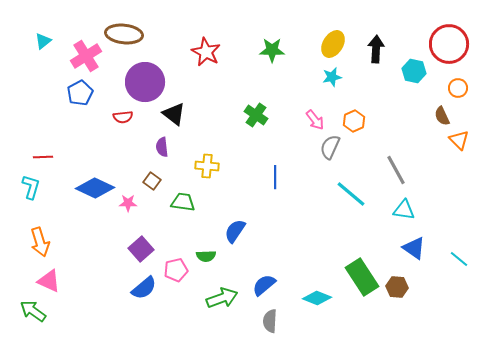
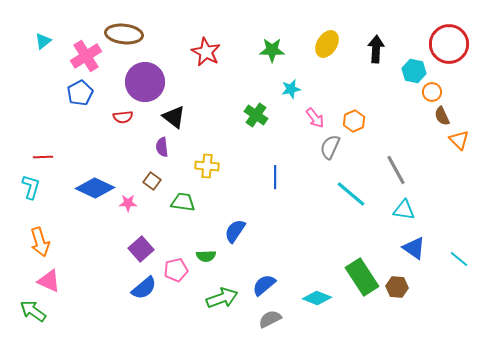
yellow ellipse at (333, 44): moved 6 px left
cyan star at (332, 77): moved 41 px left, 12 px down
orange circle at (458, 88): moved 26 px left, 4 px down
black triangle at (174, 114): moved 3 px down
pink arrow at (315, 120): moved 2 px up
gray semicircle at (270, 321): moved 2 px up; rotated 60 degrees clockwise
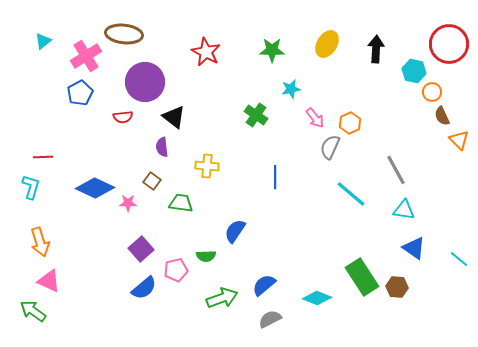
orange hexagon at (354, 121): moved 4 px left, 2 px down
green trapezoid at (183, 202): moved 2 px left, 1 px down
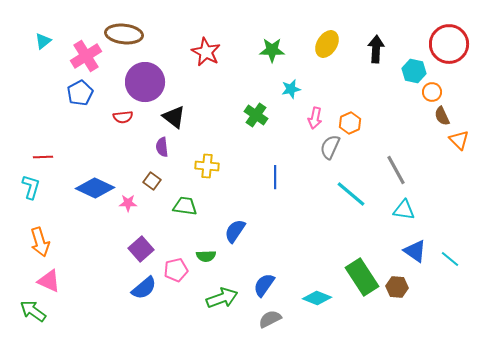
pink arrow at (315, 118): rotated 50 degrees clockwise
green trapezoid at (181, 203): moved 4 px right, 3 px down
blue triangle at (414, 248): moved 1 px right, 3 px down
cyan line at (459, 259): moved 9 px left
blue semicircle at (264, 285): rotated 15 degrees counterclockwise
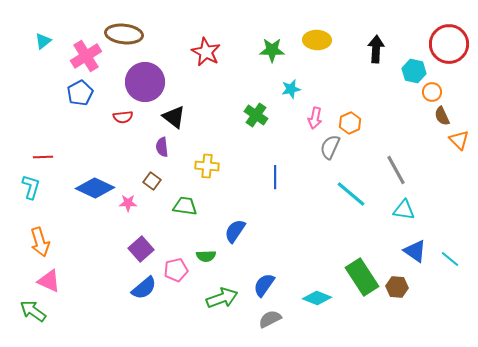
yellow ellipse at (327, 44): moved 10 px left, 4 px up; rotated 60 degrees clockwise
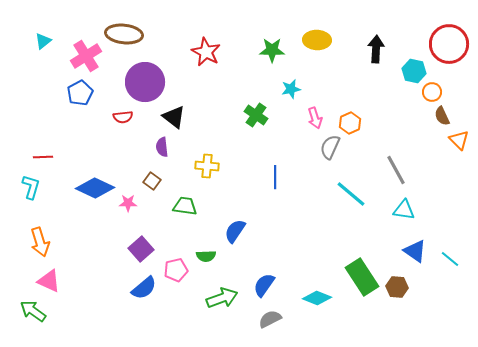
pink arrow at (315, 118): rotated 30 degrees counterclockwise
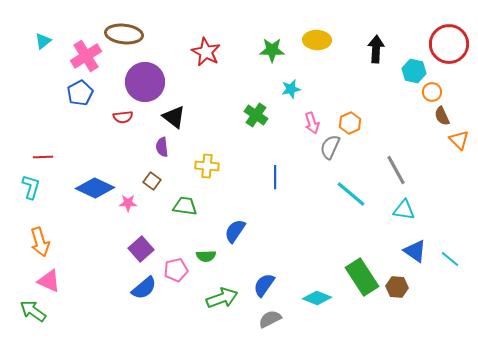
pink arrow at (315, 118): moved 3 px left, 5 px down
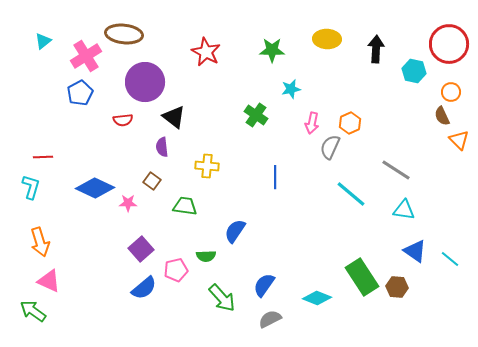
yellow ellipse at (317, 40): moved 10 px right, 1 px up
orange circle at (432, 92): moved 19 px right
red semicircle at (123, 117): moved 3 px down
pink arrow at (312, 123): rotated 30 degrees clockwise
gray line at (396, 170): rotated 28 degrees counterclockwise
green arrow at (222, 298): rotated 68 degrees clockwise
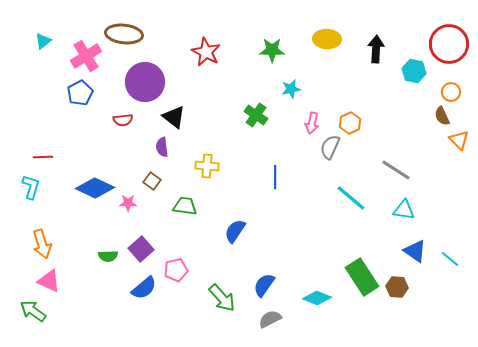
cyan line at (351, 194): moved 4 px down
orange arrow at (40, 242): moved 2 px right, 2 px down
green semicircle at (206, 256): moved 98 px left
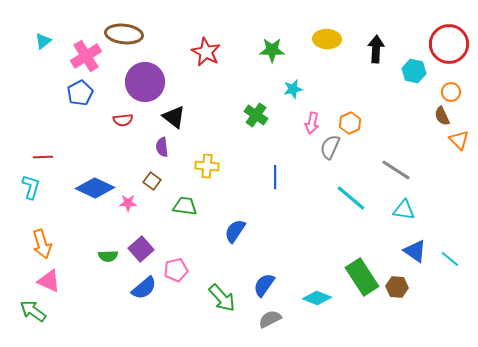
cyan star at (291, 89): moved 2 px right
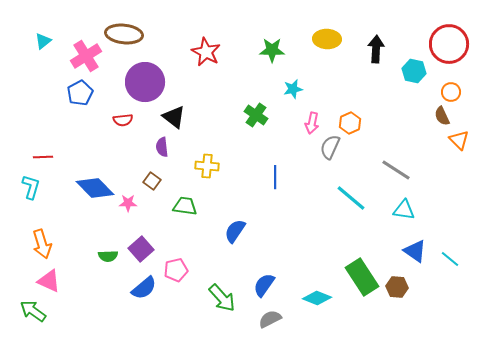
blue diamond at (95, 188): rotated 21 degrees clockwise
